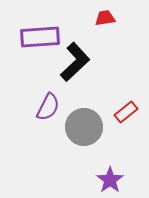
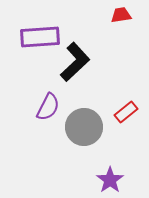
red trapezoid: moved 16 px right, 3 px up
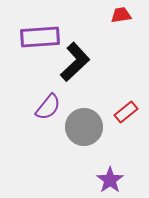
purple semicircle: rotated 12 degrees clockwise
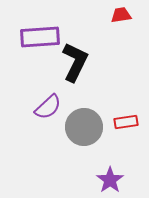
black L-shape: rotated 21 degrees counterclockwise
purple semicircle: rotated 8 degrees clockwise
red rectangle: moved 10 px down; rotated 30 degrees clockwise
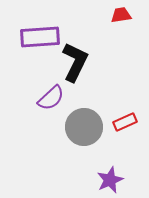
purple semicircle: moved 3 px right, 9 px up
red rectangle: moved 1 px left; rotated 15 degrees counterclockwise
purple star: rotated 12 degrees clockwise
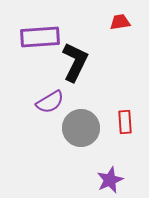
red trapezoid: moved 1 px left, 7 px down
purple semicircle: moved 1 px left, 4 px down; rotated 12 degrees clockwise
red rectangle: rotated 70 degrees counterclockwise
gray circle: moved 3 px left, 1 px down
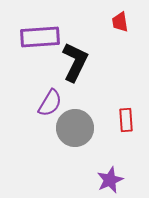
red trapezoid: rotated 90 degrees counterclockwise
purple semicircle: moved 1 px down; rotated 28 degrees counterclockwise
red rectangle: moved 1 px right, 2 px up
gray circle: moved 6 px left
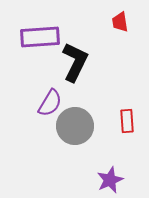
red rectangle: moved 1 px right, 1 px down
gray circle: moved 2 px up
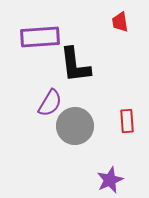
black L-shape: moved 3 px down; rotated 147 degrees clockwise
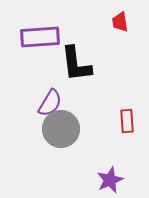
black L-shape: moved 1 px right, 1 px up
gray circle: moved 14 px left, 3 px down
